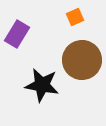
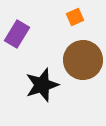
brown circle: moved 1 px right
black star: rotated 28 degrees counterclockwise
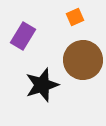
purple rectangle: moved 6 px right, 2 px down
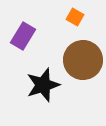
orange square: rotated 36 degrees counterclockwise
black star: moved 1 px right
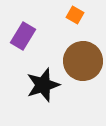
orange square: moved 2 px up
brown circle: moved 1 px down
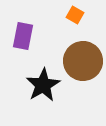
purple rectangle: rotated 20 degrees counterclockwise
black star: rotated 12 degrees counterclockwise
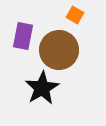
brown circle: moved 24 px left, 11 px up
black star: moved 1 px left, 3 px down
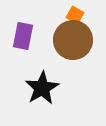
brown circle: moved 14 px right, 10 px up
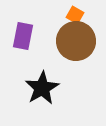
brown circle: moved 3 px right, 1 px down
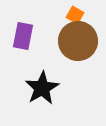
brown circle: moved 2 px right
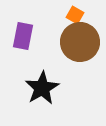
brown circle: moved 2 px right, 1 px down
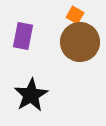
black star: moved 11 px left, 7 px down
